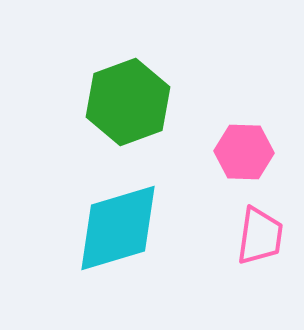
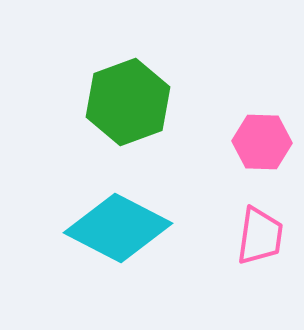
pink hexagon: moved 18 px right, 10 px up
cyan diamond: rotated 44 degrees clockwise
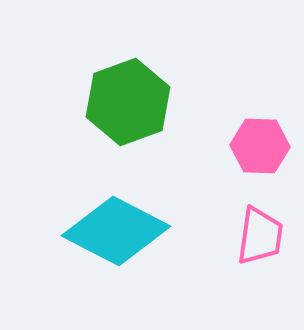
pink hexagon: moved 2 px left, 4 px down
cyan diamond: moved 2 px left, 3 px down
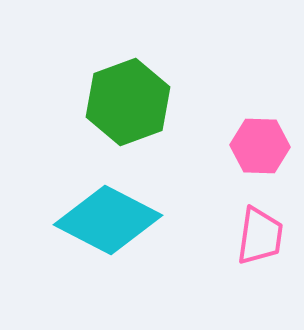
cyan diamond: moved 8 px left, 11 px up
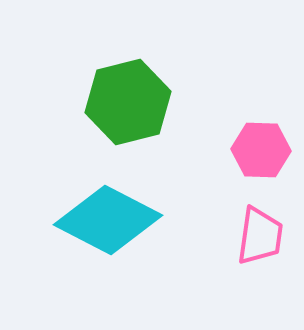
green hexagon: rotated 6 degrees clockwise
pink hexagon: moved 1 px right, 4 px down
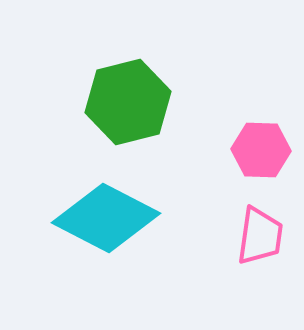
cyan diamond: moved 2 px left, 2 px up
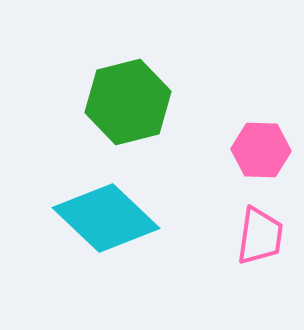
cyan diamond: rotated 16 degrees clockwise
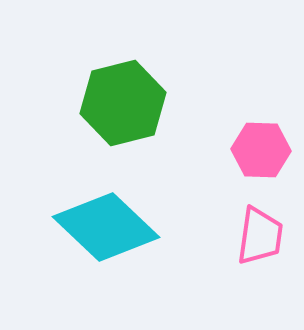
green hexagon: moved 5 px left, 1 px down
cyan diamond: moved 9 px down
